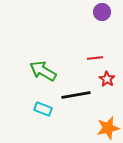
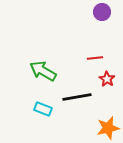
black line: moved 1 px right, 2 px down
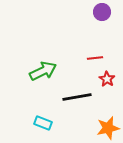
green arrow: rotated 124 degrees clockwise
cyan rectangle: moved 14 px down
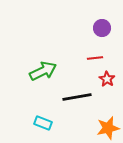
purple circle: moved 16 px down
